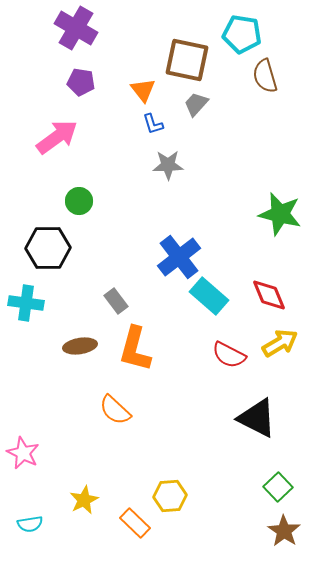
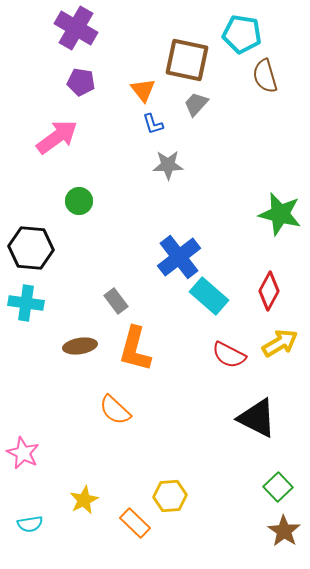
black hexagon: moved 17 px left; rotated 6 degrees clockwise
red diamond: moved 4 px up; rotated 51 degrees clockwise
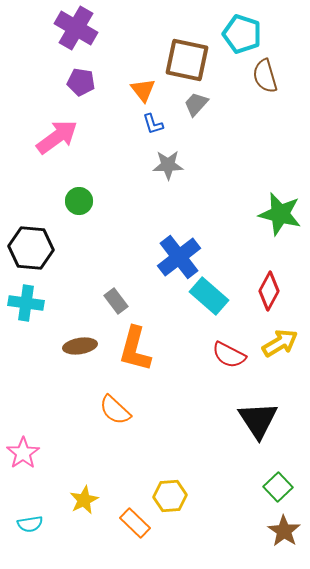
cyan pentagon: rotated 9 degrees clockwise
black triangle: moved 1 px right, 2 px down; rotated 30 degrees clockwise
pink star: rotated 12 degrees clockwise
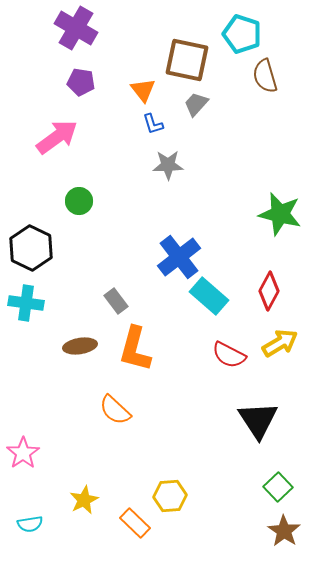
black hexagon: rotated 21 degrees clockwise
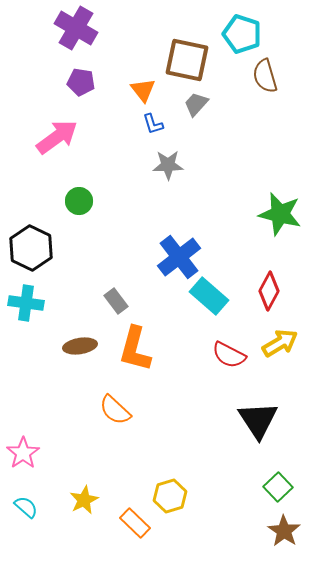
yellow hexagon: rotated 12 degrees counterclockwise
cyan semicircle: moved 4 px left, 17 px up; rotated 130 degrees counterclockwise
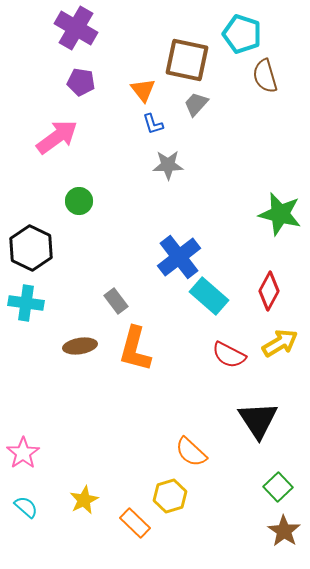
orange semicircle: moved 76 px right, 42 px down
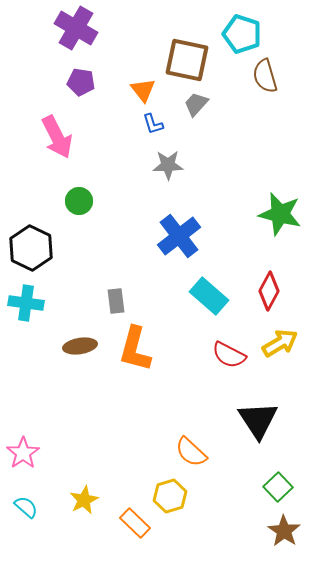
pink arrow: rotated 99 degrees clockwise
blue cross: moved 21 px up
gray rectangle: rotated 30 degrees clockwise
